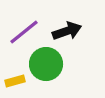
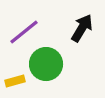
black arrow: moved 15 px right, 3 px up; rotated 40 degrees counterclockwise
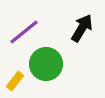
yellow rectangle: rotated 36 degrees counterclockwise
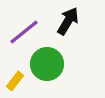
black arrow: moved 14 px left, 7 px up
green circle: moved 1 px right
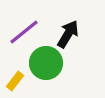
black arrow: moved 13 px down
green circle: moved 1 px left, 1 px up
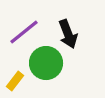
black arrow: rotated 128 degrees clockwise
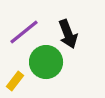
green circle: moved 1 px up
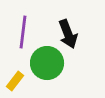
purple line: moved 1 px left; rotated 44 degrees counterclockwise
green circle: moved 1 px right, 1 px down
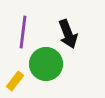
green circle: moved 1 px left, 1 px down
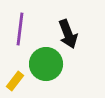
purple line: moved 3 px left, 3 px up
